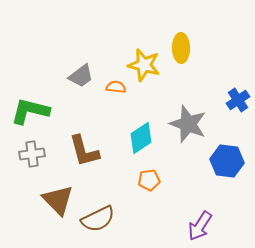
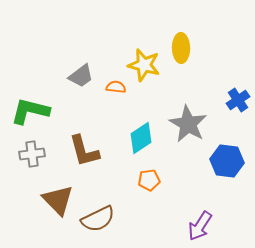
gray star: rotated 9 degrees clockwise
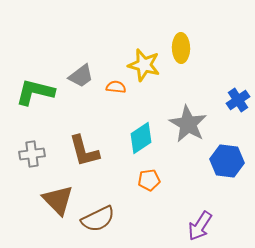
green L-shape: moved 5 px right, 19 px up
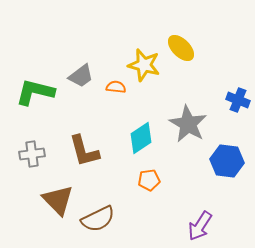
yellow ellipse: rotated 44 degrees counterclockwise
blue cross: rotated 35 degrees counterclockwise
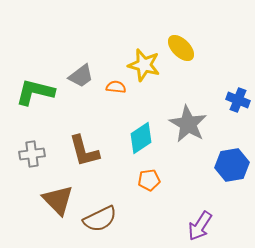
blue hexagon: moved 5 px right, 4 px down; rotated 16 degrees counterclockwise
brown semicircle: moved 2 px right
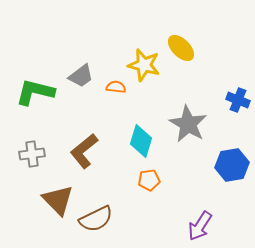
cyan diamond: moved 3 px down; rotated 40 degrees counterclockwise
brown L-shape: rotated 66 degrees clockwise
brown semicircle: moved 4 px left
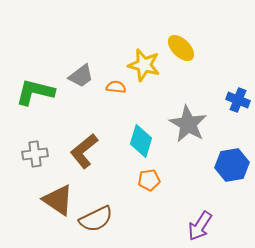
gray cross: moved 3 px right
brown triangle: rotated 12 degrees counterclockwise
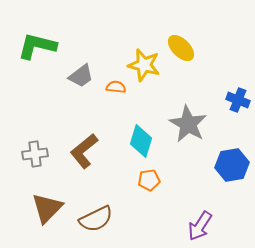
green L-shape: moved 2 px right, 46 px up
brown triangle: moved 11 px left, 8 px down; rotated 40 degrees clockwise
